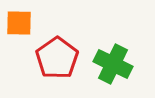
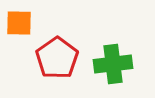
green cross: rotated 33 degrees counterclockwise
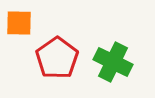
green cross: moved 2 px up; rotated 33 degrees clockwise
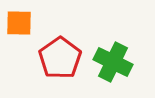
red pentagon: moved 3 px right
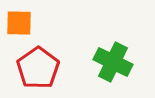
red pentagon: moved 22 px left, 10 px down
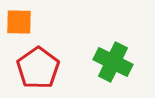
orange square: moved 1 px up
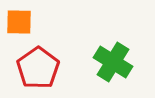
green cross: rotated 6 degrees clockwise
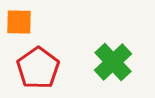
green cross: rotated 15 degrees clockwise
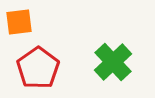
orange square: rotated 8 degrees counterclockwise
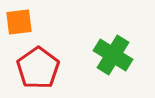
green cross: moved 7 px up; rotated 15 degrees counterclockwise
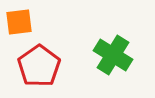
red pentagon: moved 1 px right, 2 px up
